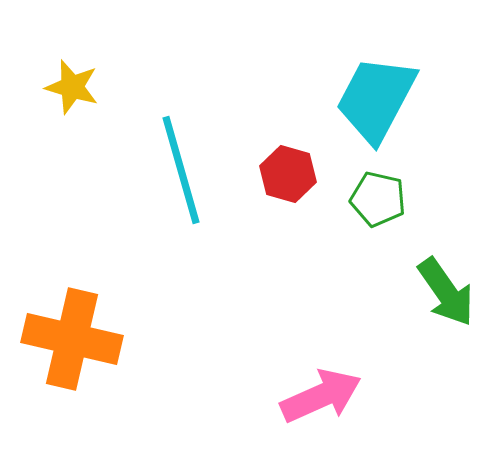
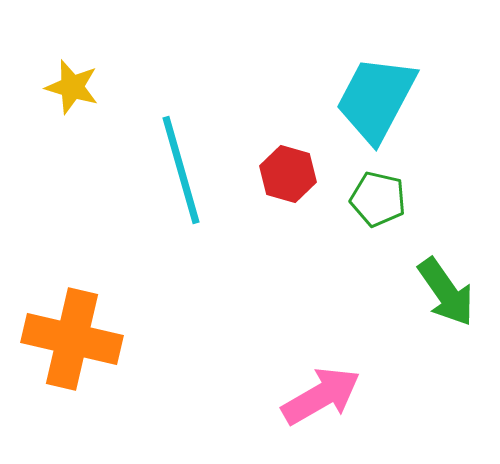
pink arrow: rotated 6 degrees counterclockwise
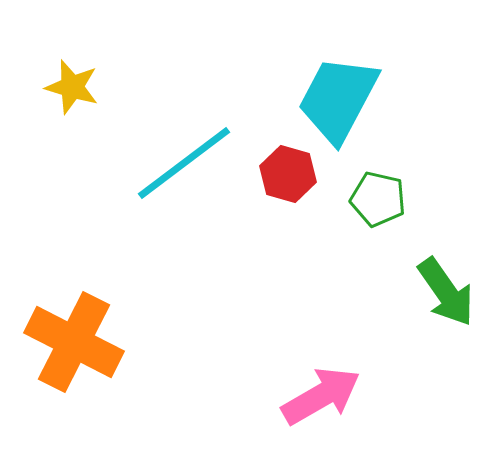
cyan trapezoid: moved 38 px left
cyan line: moved 3 px right, 7 px up; rotated 69 degrees clockwise
orange cross: moved 2 px right, 3 px down; rotated 14 degrees clockwise
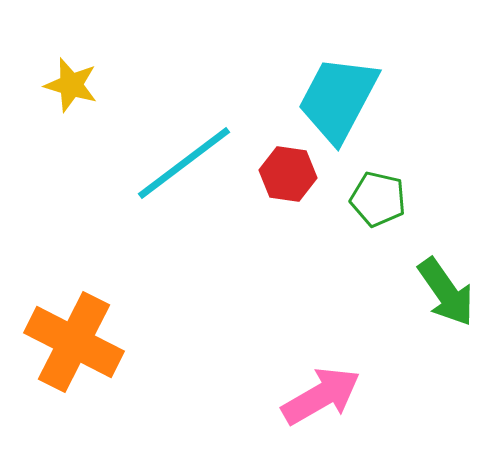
yellow star: moved 1 px left, 2 px up
red hexagon: rotated 8 degrees counterclockwise
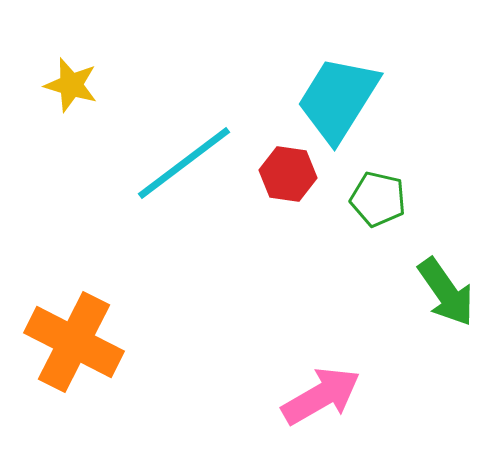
cyan trapezoid: rotated 4 degrees clockwise
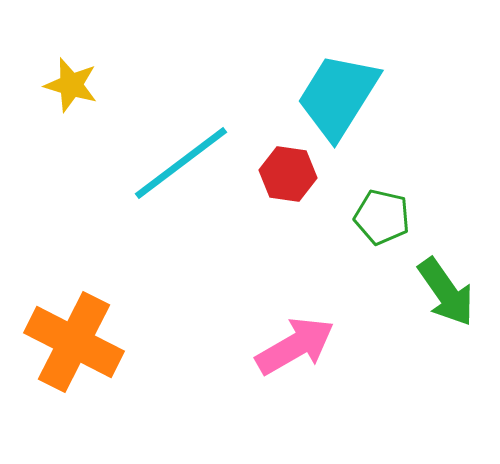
cyan trapezoid: moved 3 px up
cyan line: moved 3 px left
green pentagon: moved 4 px right, 18 px down
pink arrow: moved 26 px left, 50 px up
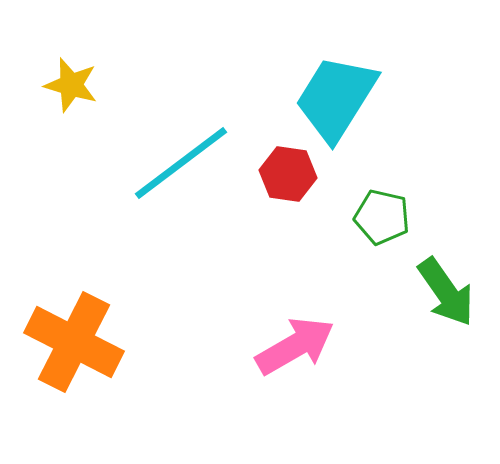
cyan trapezoid: moved 2 px left, 2 px down
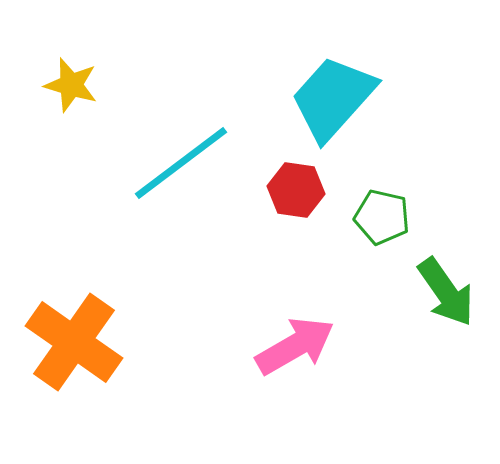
cyan trapezoid: moved 3 px left; rotated 10 degrees clockwise
red hexagon: moved 8 px right, 16 px down
orange cross: rotated 8 degrees clockwise
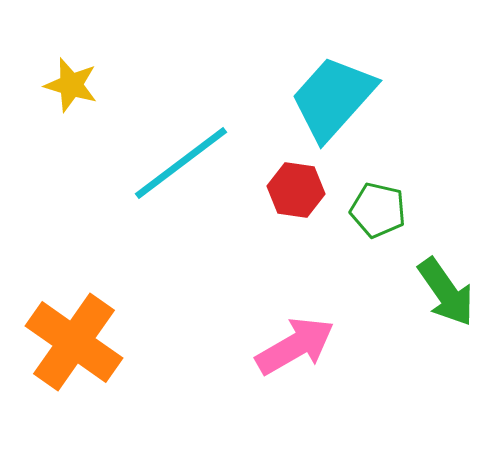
green pentagon: moved 4 px left, 7 px up
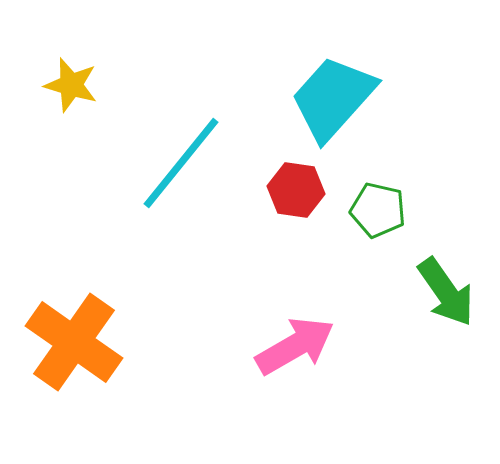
cyan line: rotated 14 degrees counterclockwise
